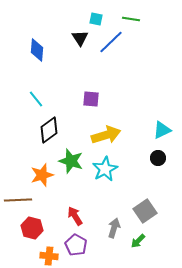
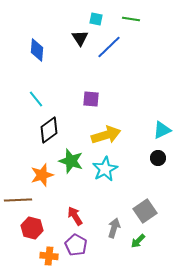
blue line: moved 2 px left, 5 px down
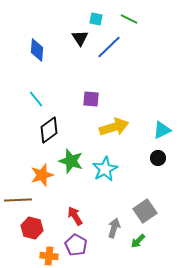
green line: moved 2 px left; rotated 18 degrees clockwise
yellow arrow: moved 8 px right, 8 px up
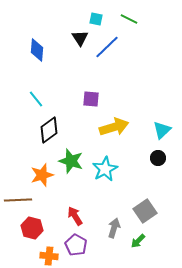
blue line: moved 2 px left
cyan triangle: rotated 18 degrees counterclockwise
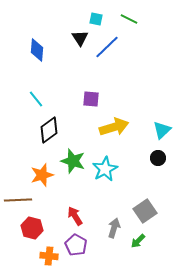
green star: moved 2 px right
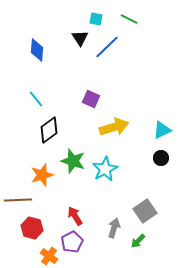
purple square: rotated 18 degrees clockwise
cyan triangle: rotated 18 degrees clockwise
black circle: moved 3 px right
purple pentagon: moved 4 px left, 3 px up; rotated 15 degrees clockwise
orange cross: rotated 30 degrees clockwise
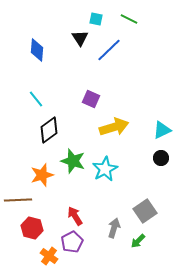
blue line: moved 2 px right, 3 px down
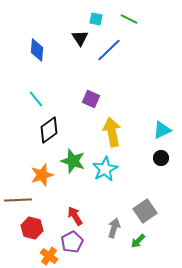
yellow arrow: moved 2 px left, 5 px down; rotated 84 degrees counterclockwise
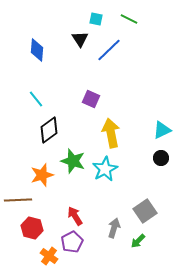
black triangle: moved 1 px down
yellow arrow: moved 1 px left, 1 px down
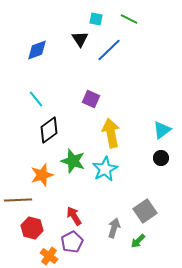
blue diamond: rotated 65 degrees clockwise
cyan triangle: rotated 12 degrees counterclockwise
red arrow: moved 1 px left
